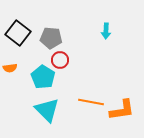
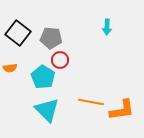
cyan arrow: moved 1 px right, 4 px up
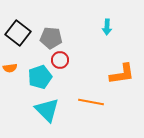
cyan pentagon: moved 3 px left; rotated 20 degrees clockwise
orange L-shape: moved 36 px up
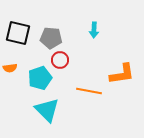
cyan arrow: moved 13 px left, 3 px down
black square: rotated 25 degrees counterclockwise
cyan pentagon: moved 1 px down
orange line: moved 2 px left, 11 px up
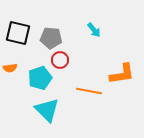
cyan arrow: rotated 42 degrees counterclockwise
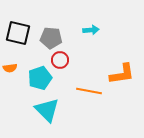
cyan arrow: moved 3 px left; rotated 56 degrees counterclockwise
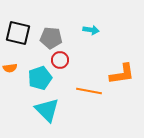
cyan arrow: rotated 14 degrees clockwise
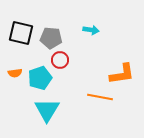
black square: moved 3 px right
orange semicircle: moved 5 px right, 5 px down
orange line: moved 11 px right, 6 px down
cyan triangle: rotated 16 degrees clockwise
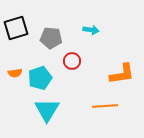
black square: moved 5 px left, 5 px up; rotated 30 degrees counterclockwise
red circle: moved 12 px right, 1 px down
orange line: moved 5 px right, 9 px down; rotated 15 degrees counterclockwise
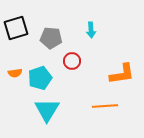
cyan arrow: rotated 77 degrees clockwise
